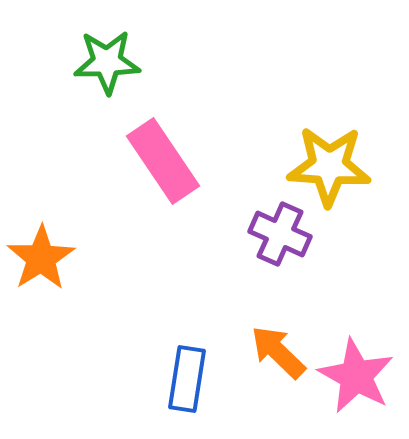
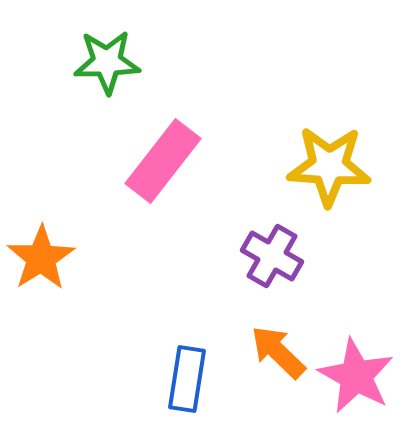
pink rectangle: rotated 72 degrees clockwise
purple cross: moved 8 px left, 22 px down; rotated 6 degrees clockwise
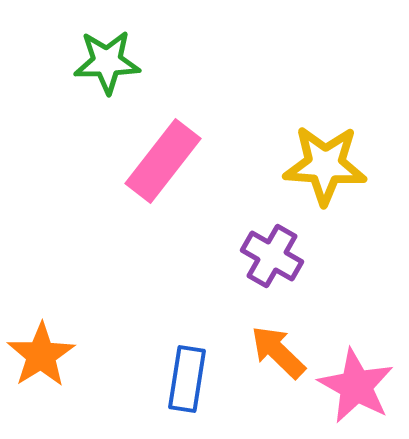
yellow star: moved 4 px left, 1 px up
orange star: moved 97 px down
pink star: moved 10 px down
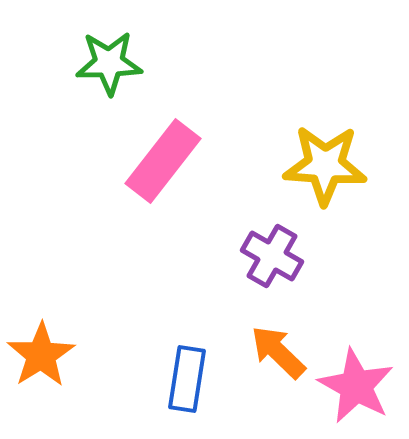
green star: moved 2 px right, 1 px down
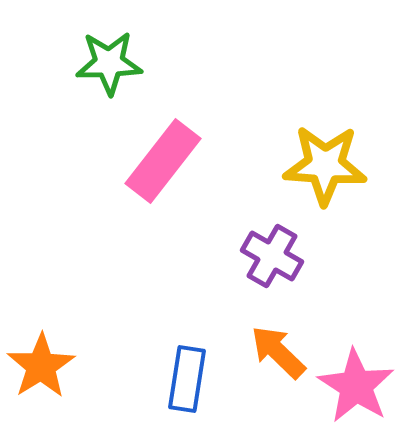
orange star: moved 11 px down
pink star: rotated 4 degrees clockwise
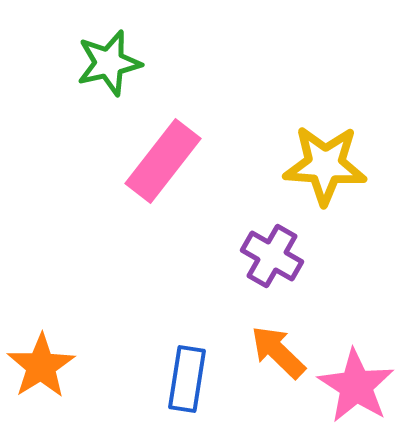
green star: rotated 12 degrees counterclockwise
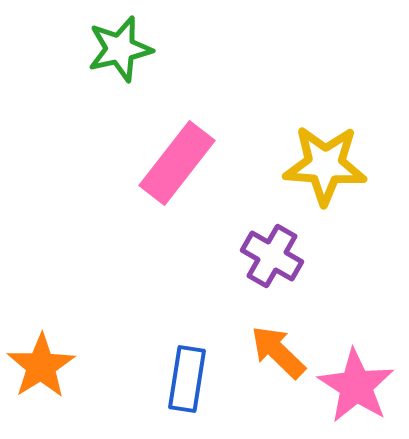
green star: moved 11 px right, 14 px up
pink rectangle: moved 14 px right, 2 px down
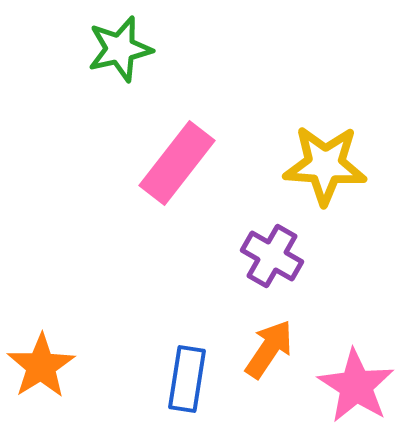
orange arrow: moved 9 px left, 3 px up; rotated 80 degrees clockwise
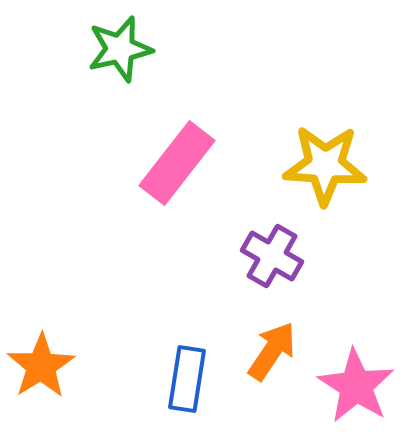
orange arrow: moved 3 px right, 2 px down
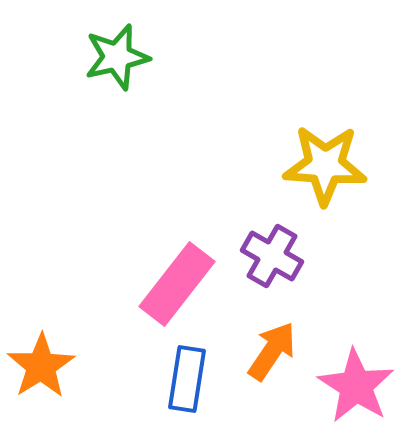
green star: moved 3 px left, 8 px down
pink rectangle: moved 121 px down
